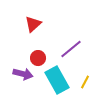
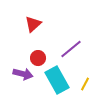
yellow line: moved 2 px down
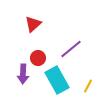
purple arrow: rotated 78 degrees clockwise
yellow line: moved 3 px right, 2 px down
